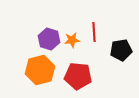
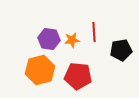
purple hexagon: rotated 10 degrees counterclockwise
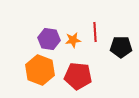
red line: moved 1 px right
orange star: moved 1 px right
black pentagon: moved 3 px up; rotated 10 degrees clockwise
orange hexagon: rotated 24 degrees counterclockwise
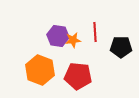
purple hexagon: moved 9 px right, 3 px up
